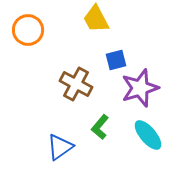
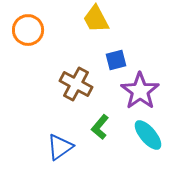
purple star: moved 3 px down; rotated 18 degrees counterclockwise
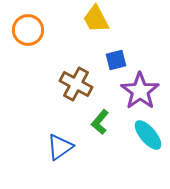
green L-shape: moved 5 px up
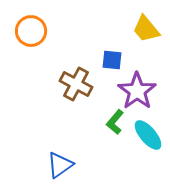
yellow trapezoid: moved 50 px right, 10 px down; rotated 12 degrees counterclockwise
orange circle: moved 3 px right, 1 px down
blue square: moved 4 px left; rotated 20 degrees clockwise
purple star: moved 3 px left
green L-shape: moved 15 px right
blue triangle: moved 18 px down
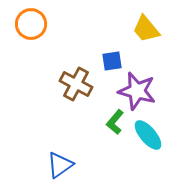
orange circle: moved 7 px up
blue square: moved 1 px down; rotated 15 degrees counterclockwise
purple star: rotated 21 degrees counterclockwise
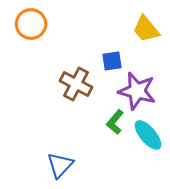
blue triangle: rotated 12 degrees counterclockwise
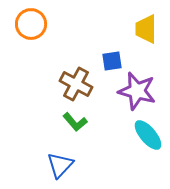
yellow trapezoid: rotated 40 degrees clockwise
green L-shape: moved 40 px left; rotated 80 degrees counterclockwise
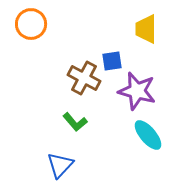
brown cross: moved 8 px right, 6 px up
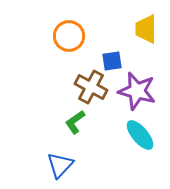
orange circle: moved 38 px right, 12 px down
brown cross: moved 7 px right, 9 px down
green L-shape: rotated 95 degrees clockwise
cyan ellipse: moved 8 px left
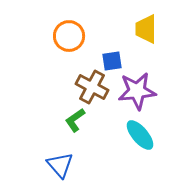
brown cross: moved 1 px right
purple star: rotated 21 degrees counterclockwise
green L-shape: moved 2 px up
blue triangle: rotated 24 degrees counterclockwise
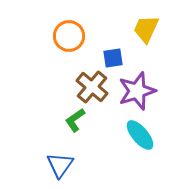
yellow trapezoid: rotated 24 degrees clockwise
blue square: moved 1 px right, 3 px up
brown cross: rotated 12 degrees clockwise
purple star: rotated 12 degrees counterclockwise
blue triangle: rotated 16 degrees clockwise
